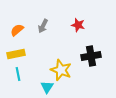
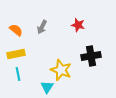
gray arrow: moved 1 px left, 1 px down
orange semicircle: moved 1 px left; rotated 80 degrees clockwise
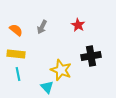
red star: rotated 16 degrees clockwise
yellow rectangle: rotated 18 degrees clockwise
cyan triangle: rotated 16 degrees counterclockwise
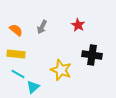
black cross: moved 1 px right, 1 px up; rotated 18 degrees clockwise
cyan line: rotated 48 degrees counterclockwise
cyan triangle: moved 14 px left; rotated 32 degrees clockwise
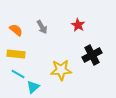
gray arrow: rotated 56 degrees counterclockwise
black cross: rotated 36 degrees counterclockwise
yellow star: rotated 25 degrees counterclockwise
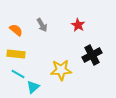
gray arrow: moved 2 px up
